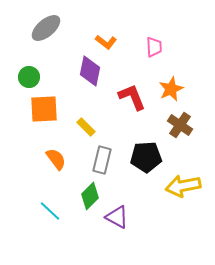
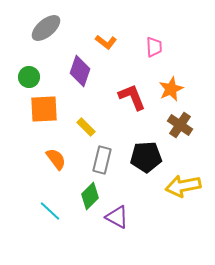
purple diamond: moved 10 px left; rotated 8 degrees clockwise
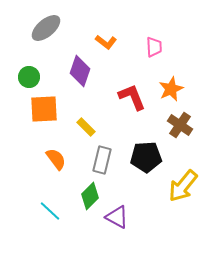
yellow arrow: rotated 40 degrees counterclockwise
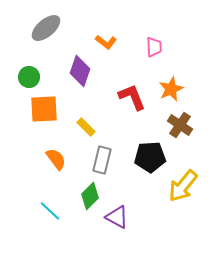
black pentagon: moved 4 px right
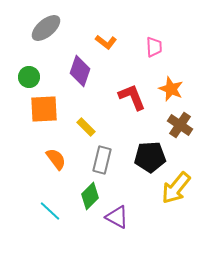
orange star: rotated 25 degrees counterclockwise
yellow arrow: moved 7 px left, 2 px down
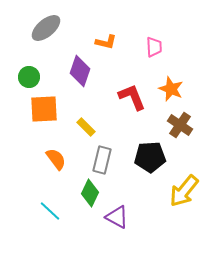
orange L-shape: rotated 25 degrees counterclockwise
yellow arrow: moved 8 px right, 3 px down
green diamond: moved 3 px up; rotated 20 degrees counterclockwise
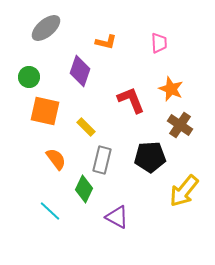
pink trapezoid: moved 5 px right, 4 px up
red L-shape: moved 1 px left, 3 px down
orange square: moved 1 px right, 2 px down; rotated 16 degrees clockwise
green diamond: moved 6 px left, 4 px up
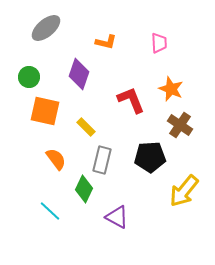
purple diamond: moved 1 px left, 3 px down
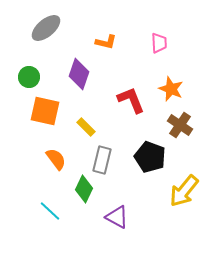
black pentagon: rotated 24 degrees clockwise
